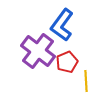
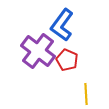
red pentagon: moved 2 px up; rotated 25 degrees counterclockwise
yellow line: moved 13 px down
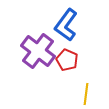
blue L-shape: moved 4 px right
yellow line: rotated 10 degrees clockwise
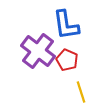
blue L-shape: rotated 44 degrees counterclockwise
yellow line: moved 5 px left, 2 px up; rotated 25 degrees counterclockwise
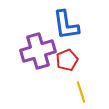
purple cross: rotated 36 degrees clockwise
red pentagon: rotated 25 degrees clockwise
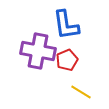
purple cross: rotated 28 degrees clockwise
yellow line: rotated 40 degrees counterclockwise
